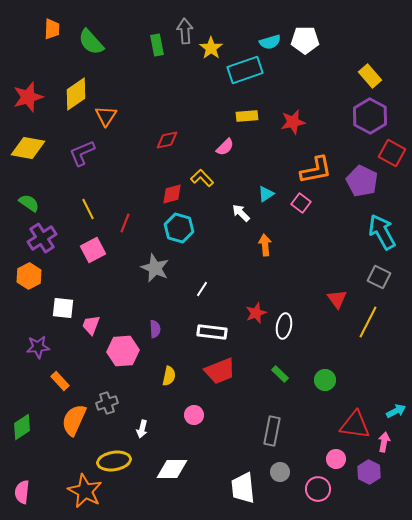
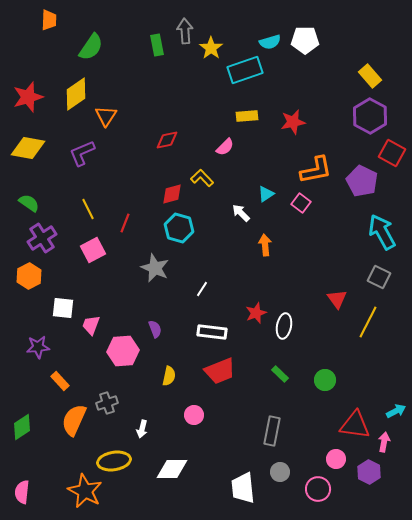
orange trapezoid at (52, 29): moved 3 px left, 9 px up
green semicircle at (91, 42): moved 5 px down; rotated 104 degrees counterclockwise
purple semicircle at (155, 329): rotated 18 degrees counterclockwise
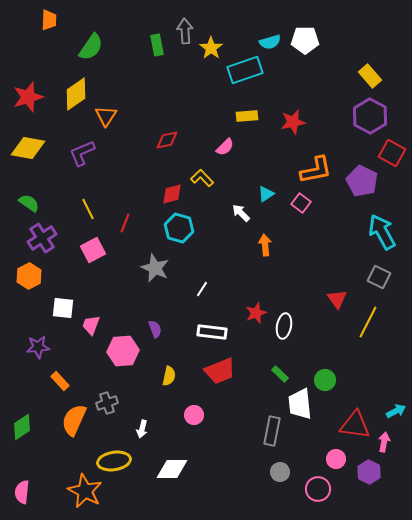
white trapezoid at (243, 488): moved 57 px right, 84 px up
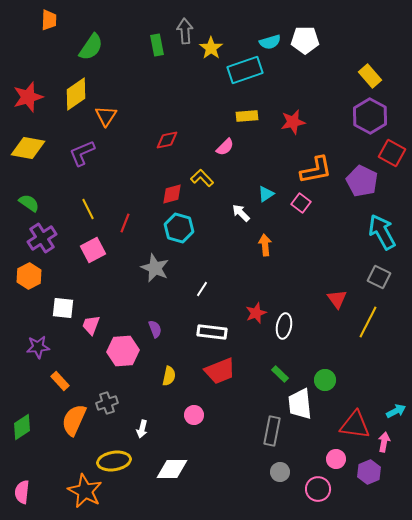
purple hexagon at (369, 472): rotated 10 degrees clockwise
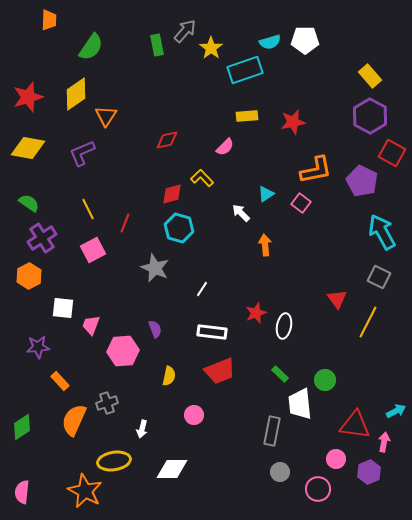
gray arrow at (185, 31): rotated 45 degrees clockwise
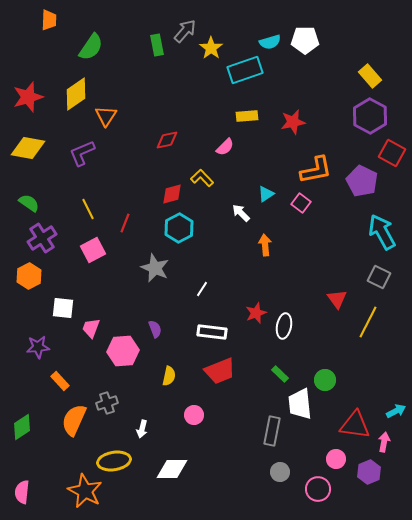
cyan hexagon at (179, 228): rotated 16 degrees clockwise
pink trapezoid at (91, 325): moved 3 px down
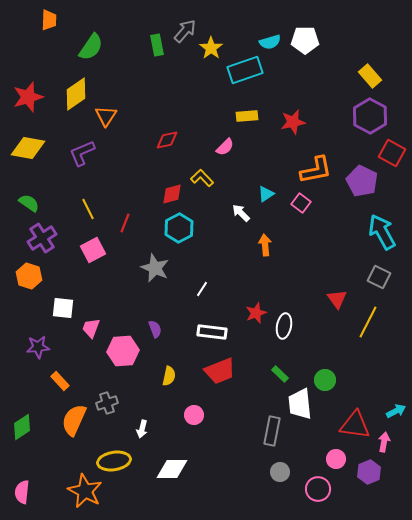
orange hexagon at (29, 276): rotated 15 degrees counterclockwise
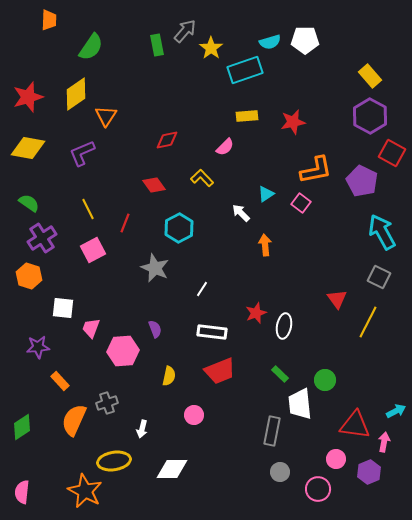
red diamond at (172, 194): moved 18 px left, 9 px up; rotated 70 degrees clockwise
